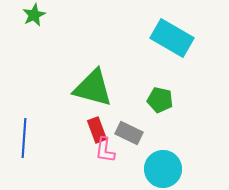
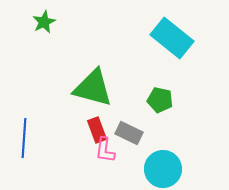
green star: moved 10 px right, 7 px down
cyan rectangle: rotated 9 degrees clockwise
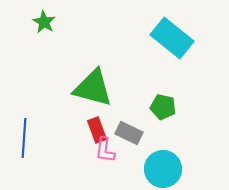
green star: rotated 15 degrees counterclockwise
green pentagon: moved 3 px right, 7 px down
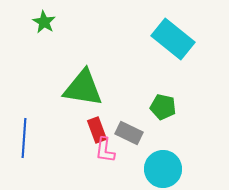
cyan rectangle: moved 1 px right, 1 px down
green triangle: moved 10 px left; rotated 6 degrees counterclockwise
